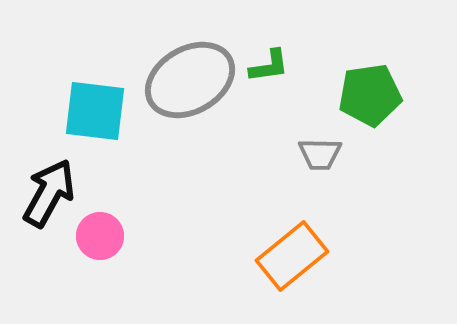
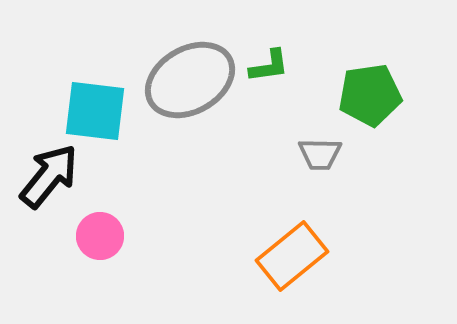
black arrow: moved 17 px up; rotated 10 degrees clockwise
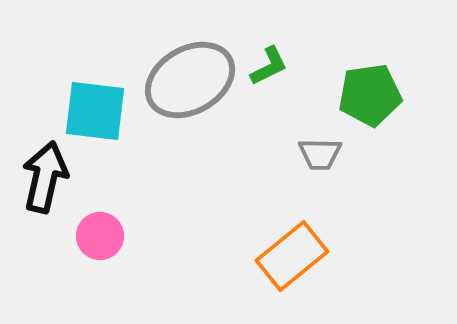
green L-shape: rotated 18 degrees counterclockwise
black arrow: moved 4 px left, 1 px down; rotated 26 degrees counterclockwise
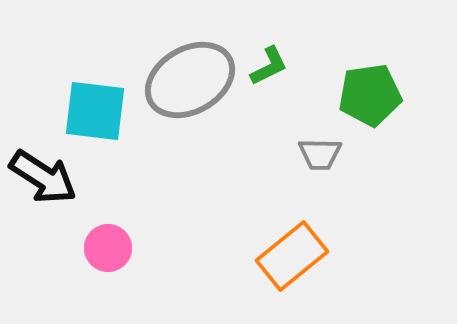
black arrow: moved 2 px left; rotated 110 degrees clockwise
pink circle: moved 8 px right, 12 px down
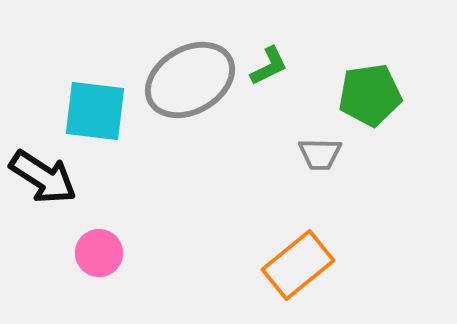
pink circle: moved 9 px left, 5 px down
orange rectangle: moved 6 px right, 9 px down
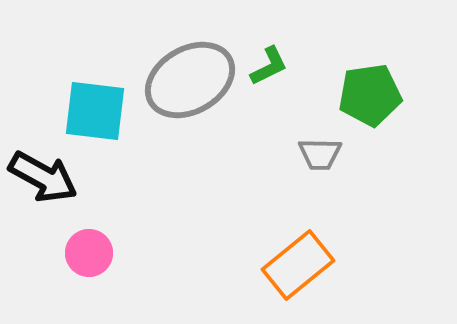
black arrow: rotated 4 degrees counterclockwise
pink circle: moved 10 px left
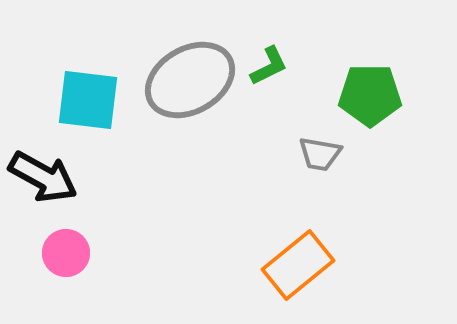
green pentagon: rotated 8 degrees clockwise
cyan square: moved 7 px left, 11 px up
gray trapezoid: rotated 9 degrees clockwise
pink circle: moved 23 px left
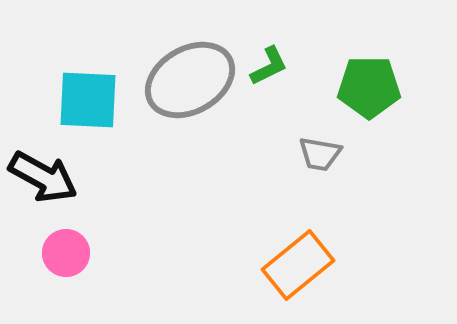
green pentagon: moved 1 px left, 8 px up
cyan square: rotated 4 degrees counterclockwise
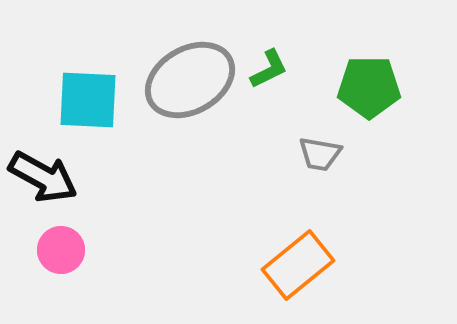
green L-shape: moved 3 px down
pink circle: moved 5 px left, 3 px up
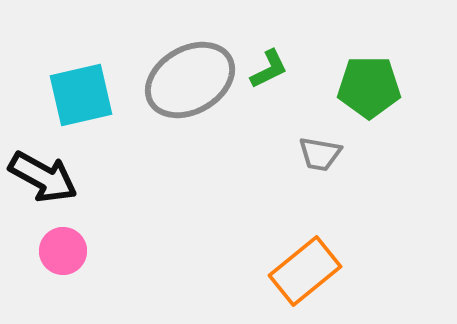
cyan square: moved 7 px left, 5 px up; rotated 16 degrees counterclockwise
pink circle: moved 2 px right, 1 px down
orange rectangle: moved 7 px right, 6 px down
